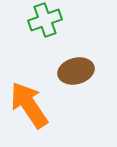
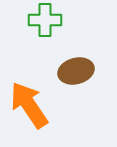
green cross: rotated 20 degrees clockwise
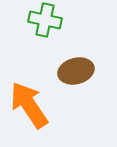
green cross: rotated 12 degrees clockwise
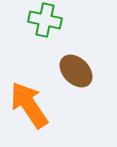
brown ellipse: rotated 60 degrees clockwise
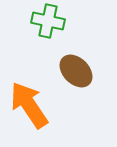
green cross: moved 3 px right, 1 px down
